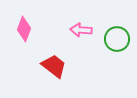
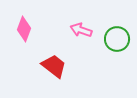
pink arrow: rotated 15 degrees clockwise
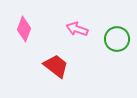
pink arrow: moved 4 px left, 1 px up
red trapezoid: moved 2 px right
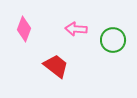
pink arrow: moved 1 px left; rotated 15 degrees counterclockwise
green circle: moved 4 px left, 1 px down
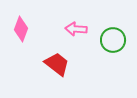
pink diamond: moved 3 px left
red trapezoid: moved 1 px right, 2 px up
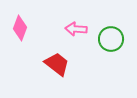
pink diamond: moved 1 px left, 1 px up
green circle: moved 2 px left, 1 px up
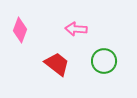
pink diamond: moved 2 px down
green circle: moved 7 px left, 22 px down
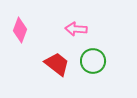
green circle: moved 11 px left
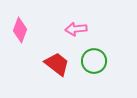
pink arrow: rotated 10 degrees counterclockwise
green circle: moved 1 px right
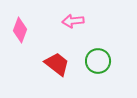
pink arrow: moved 3 px left, 8 px up
green circle: moved 4 px right
